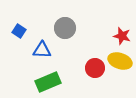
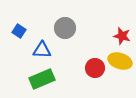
green rectangle: moved 6 px left, 3 px up
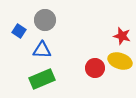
gray circle: moved 20 px left, 8 px up
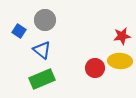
red star: rotated 24 degrees counterclockwise
blue triangle: rotated 36 degrees clockwise
yellow ellipse: rotated 15 degrees counterclockwise
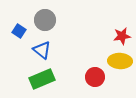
red circle: moved 9 px down
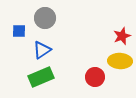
gray circle: moved 2 px up
blue square: rotated 32 degrees counterclockwise
red star: rotated 12 degrees counterclockwise
blue triangle: rotated 48 degrees clockwise
green rectangle: moved 1 px left, 2 px up
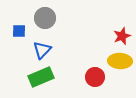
blue triangle: rotated 12 degrees counterclockwise
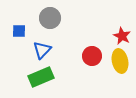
gray circle: moved 5 px right
red star: rotated 24 degrees counterclockwise
yellow ellipse: rotated 75 degrees clockwise
red circle: moved 3 px left, 21 px up
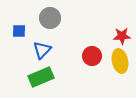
red star: rotated 30 degrees counterclockwise
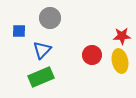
red circle: moved 1 px up
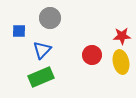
yellow ellipse: moved 1 px right, 1 px down
